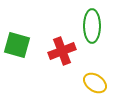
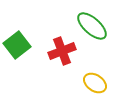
green ellipse: rotated 48 degrees counterclockwise
green square: rotated 36 degrees clockwise
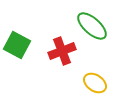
green square: rotated 24 degrees counterclockwise
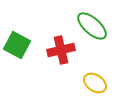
red cross: moved 1 px left, 1 px up; rotated 8 degrees clockwise
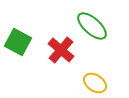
green square: moved 1 px right, 3 px up
red cross: rotated 36 degrees counterclockwise
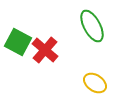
green ellipse: rotated 20 degrees clockwise
red cross: moved 16 px left
